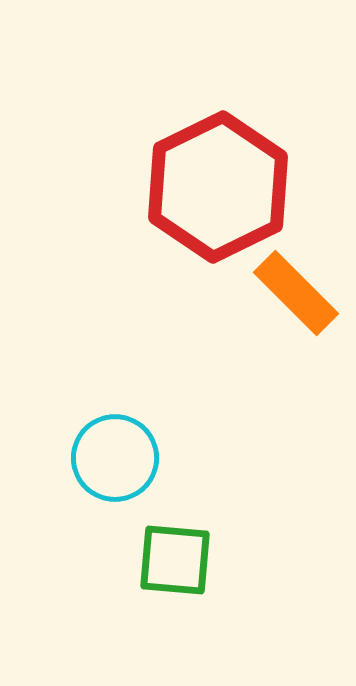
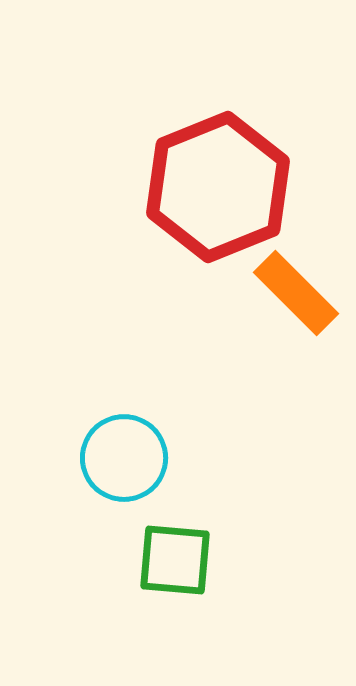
red hexagon: rotated 4 degrees clockwise
cyan circle: moved 9 px right
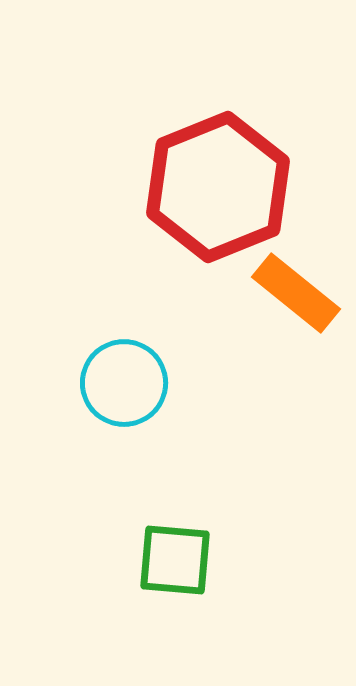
orange rectangle: rotated 6 degrees counterclockwise
cyan circle: moved 75 px up
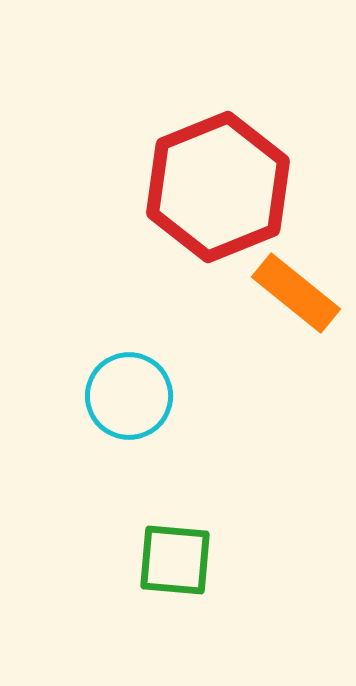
cyan circle: moved 5 px right, 13 px down
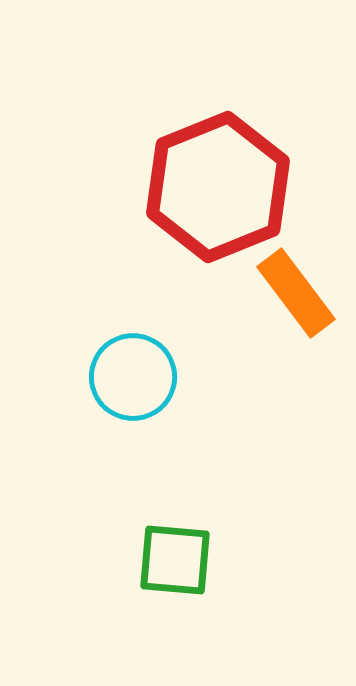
orange rectangle: rotated 14 degrees clockwise
cyan circle: moved 4 px right, 19 px up
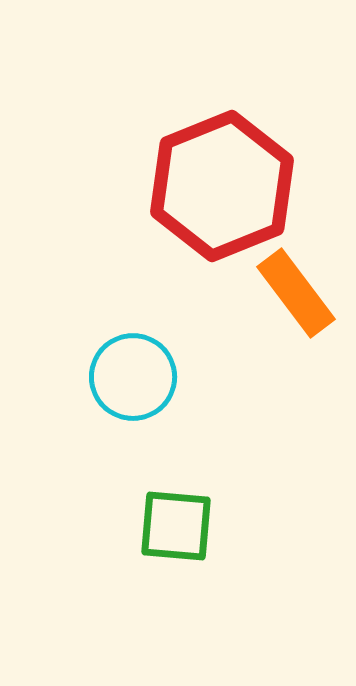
red hexagon: moved 4 px right, 1 px up
green square: moved 1 px right, 34 px up
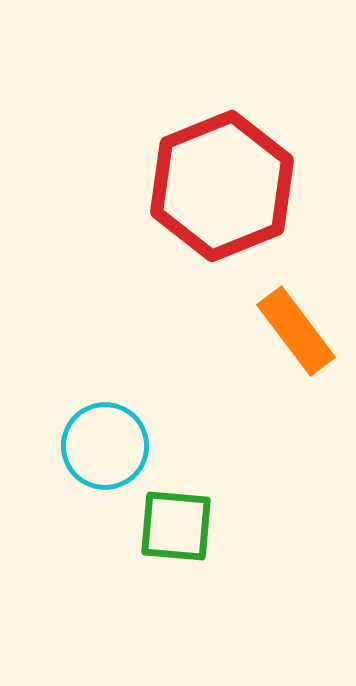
orange rectangle: moved 38 px down
cyan circle: moved 28 px left, 69 px down
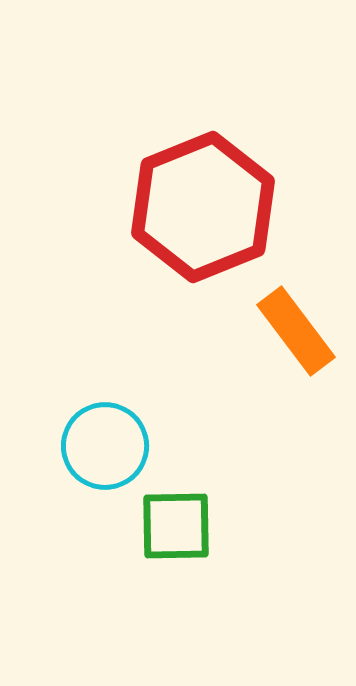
red hexagon: moved 19 px left, 21 px down
green square: rotated 6 degrees counterclockwise
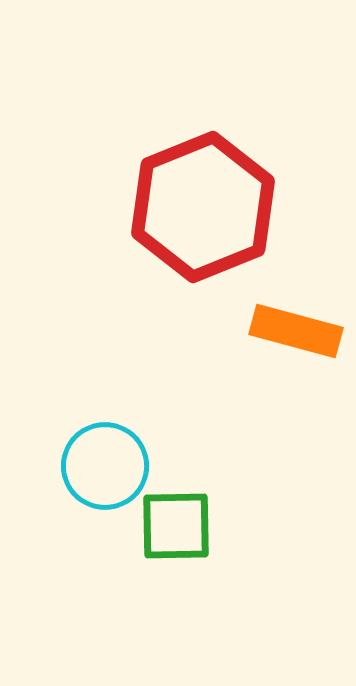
orange rectangle: rotated 38 degrees counterclockwise
cyan circle: moved 20 px down
